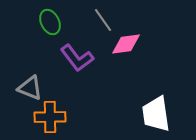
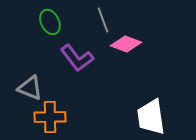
gray line: rotated 15 degrees clockwise
pink diamond: rotated 28 degrees clockwise
white trapezoid: moved 5 px left, 3 px down
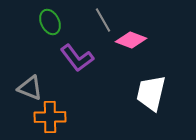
gray line: rotated 10 degrees counterclockwise
pink diamond: moved 5 px right, 4 px up
white trapezoid: moved 24 px up; rotated 21 degrees clockwise
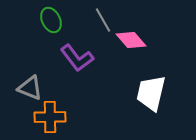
green ellipse: moved 1 px right, 2 px up
pink diamond: rotated 28 degrees clockwise
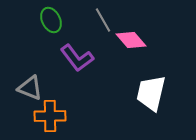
orange cross: moved 1 px up
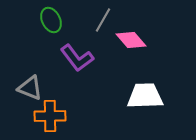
gray line: rotated 60 degrees clockwise
white trapezoid: moved 6 px left, 3 px down; rotated 75 degrees clockwise
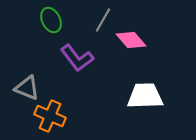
gray triangle: moved 3 px left
orange cross: rotated 24 degrees clockwise
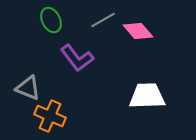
gray line: rotated 30 degrees clockwise
pink diamond: moved 7 px right, 9 px up
gray triangle: moved 1 px right
white trapezoid: moved 2 px right
